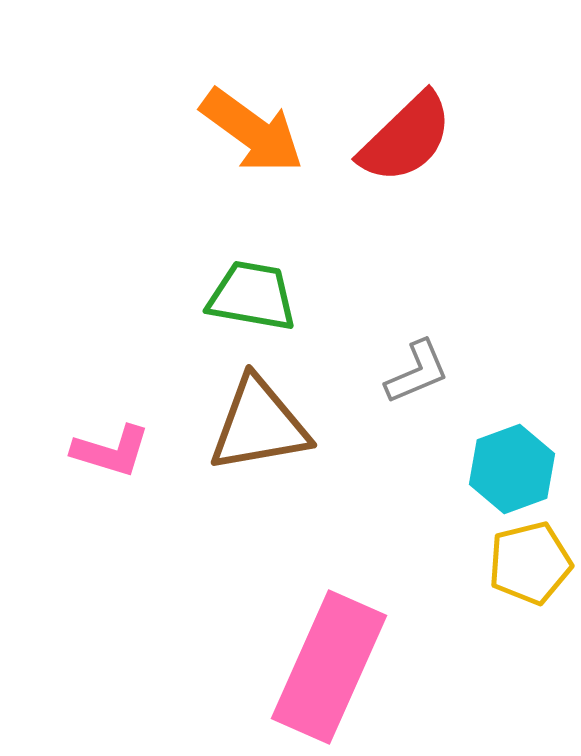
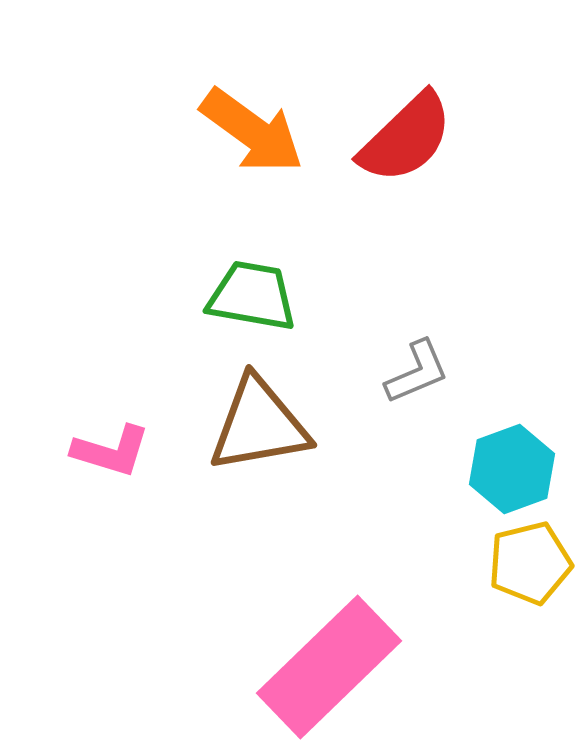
pink rectangle: rotated 22 degrees clockwise
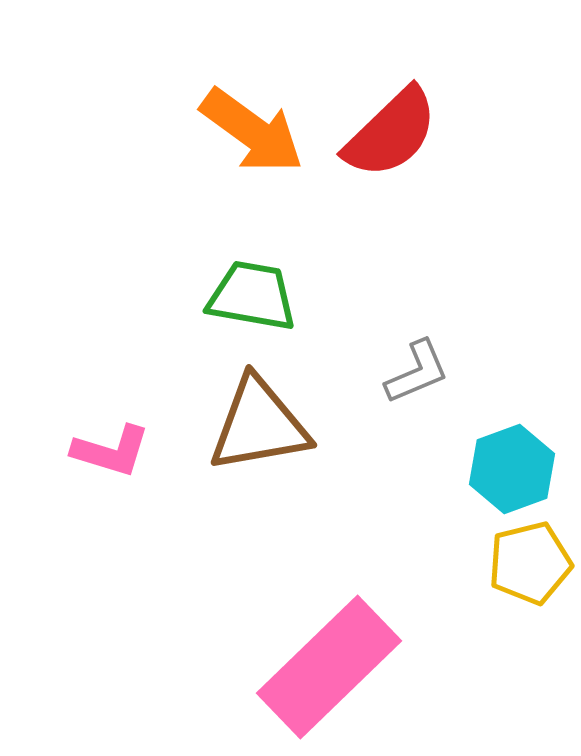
red semicircle: moved 15 px left, 5 px up
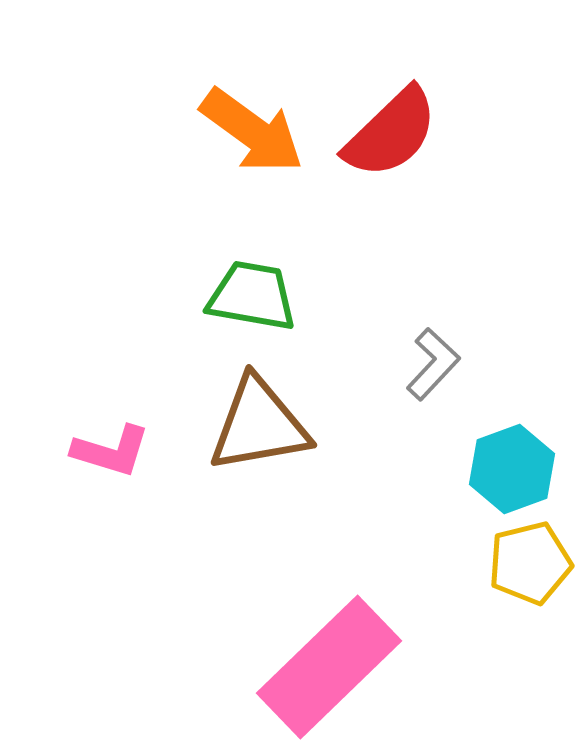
gray L-shape: moved 16 px right, 8 px up; rotated 24 degrees counterclockwise
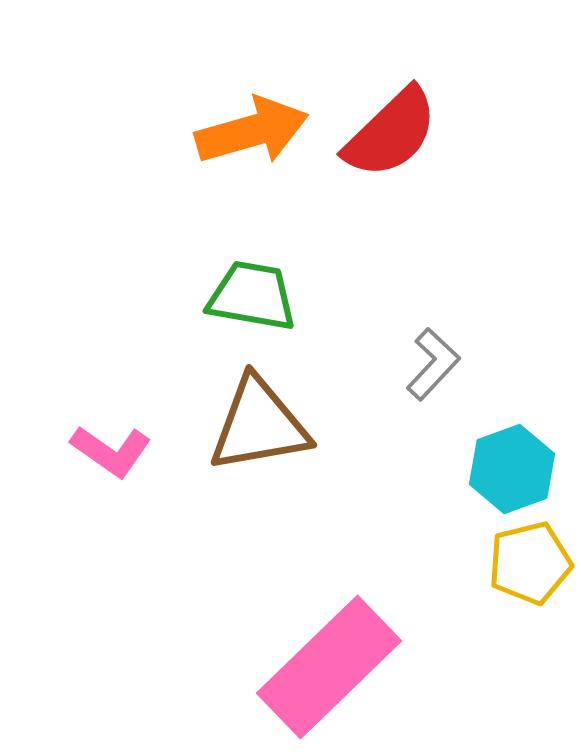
orange arrow: rotated 52 degrees counterclockwise
pink L-shape: rotated 18 degrees clockwise
